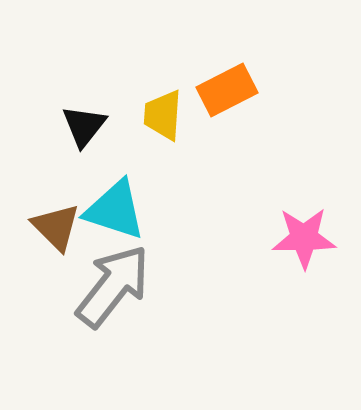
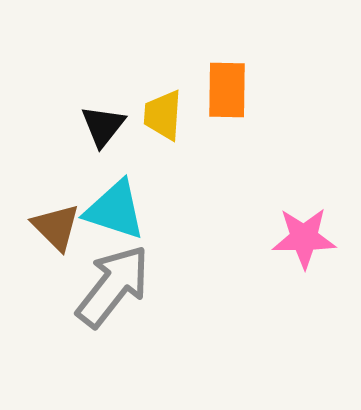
orange rectangle: rotated 62 degrees counterclockwise
black triangle: moved 19 px right
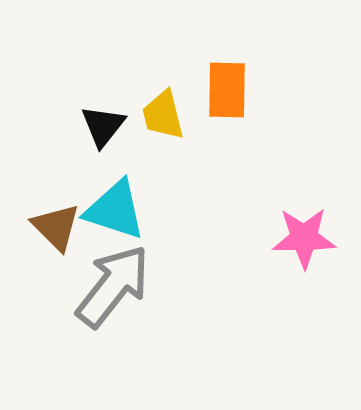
yellow trapezoid: rotated 18 degrees counterclockwise
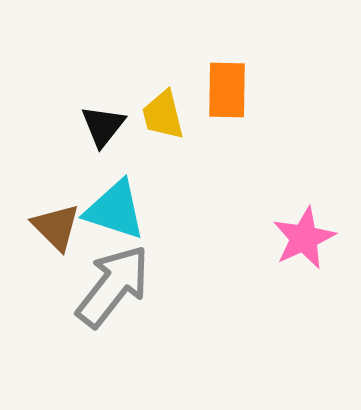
pink star: rotated 24 degrees counterclockwise
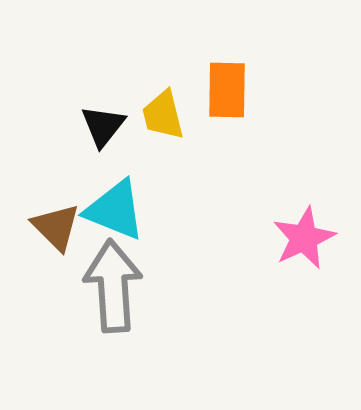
cyan triangle: rotated 4 degrees clockwise
gray arrow: rotated 42 degrees counterclockwise
